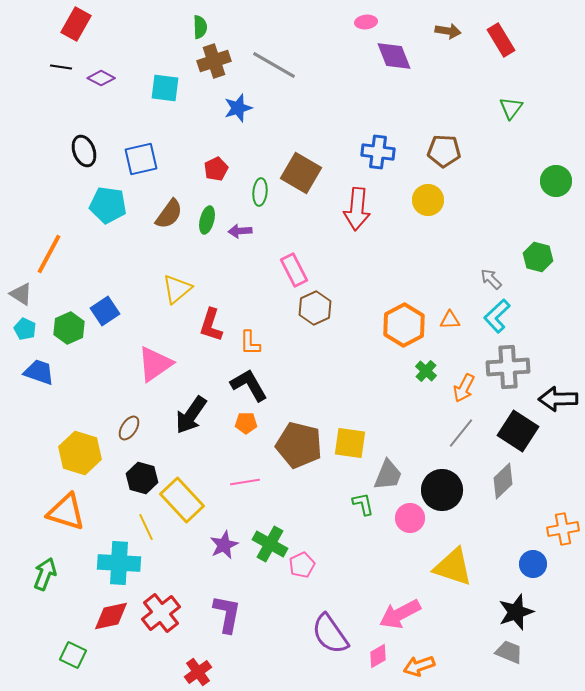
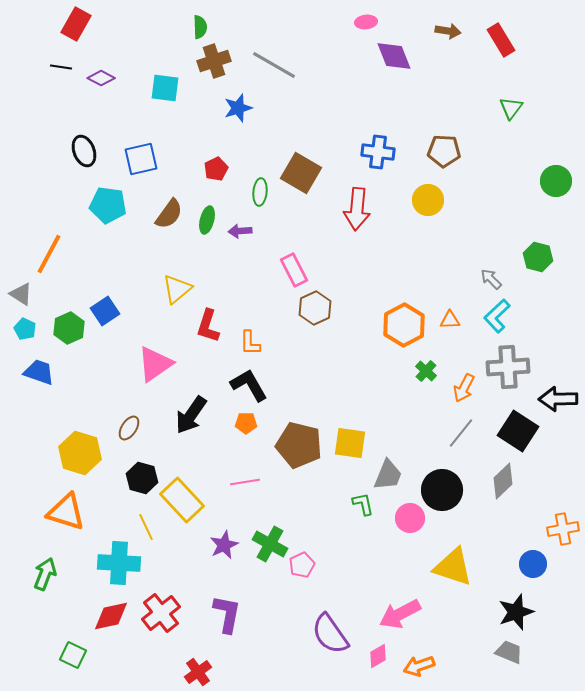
red L-shape at (211, 325): moved 3 px left, 1 px down
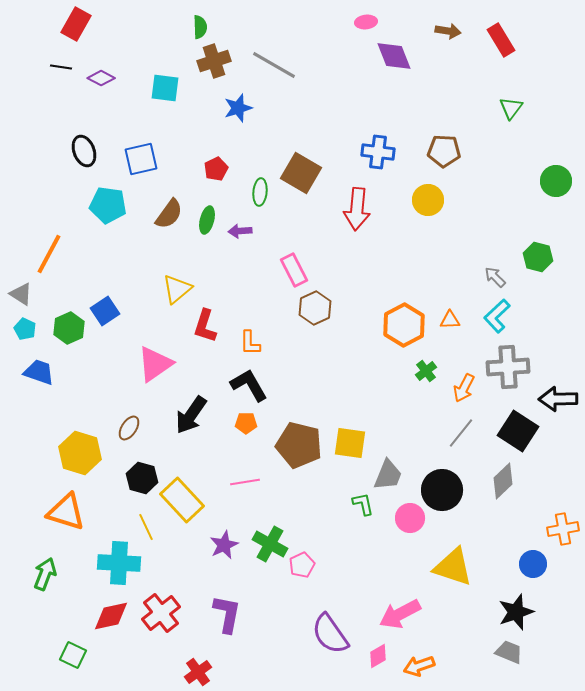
gray arrow at (491, 279): moved 4 px right, 2 px up
red L-shape at (208, 326): moved 3 px left
green cross at (426, 371): rotated 10 degrees clockwise
